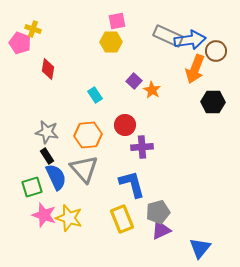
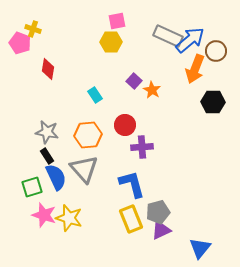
blue arrow: rotated 32 degrees counterclockwise
yellow rectangle: moved 9 px right
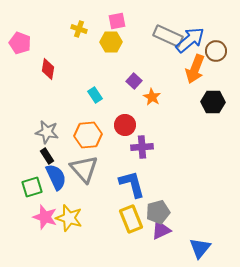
yellow cross: moved 46 px right
orange star: moved 7 px down
pink star: moved 1 px right, 2 px down
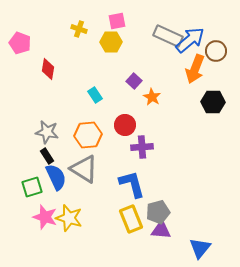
gray triangle: rotated 16 degrees counterclockwise
purple triangle: rotated 30 degrees clockwise
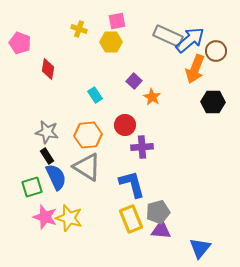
gray triangle: moved 3 px right, 2 px up
